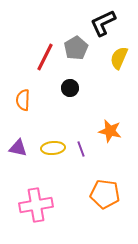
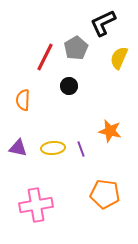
black circle: moved 1 px left, 2 px up
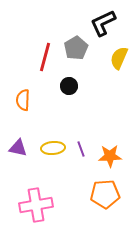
red line: rotated 12 degrees counterclockwise
orange star: moved 25 px down; rotated 15 degrees counterclockwise
orange pentagon: rotated 12 degrees counterclockwise
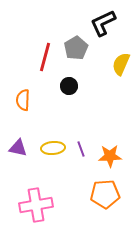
yellow semicircle: moved 2 px right, 6 px down
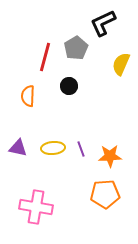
orange semicircle: moved 5 px right, 4 px up
pink cross: moved 2 px down; rotated 20 degrees clockwise
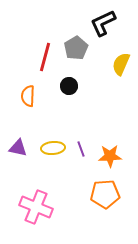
pink cross: rotated 12 degrees clockwise
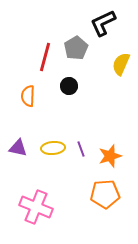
orange star: rotated 15 degrees counterclockwise
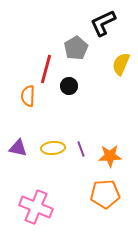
red line: moved 1 px right, 12 px down
orange star: rotated 15 degrees clockwise
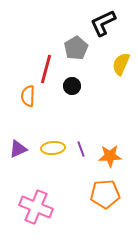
black circle: moved 3 px right
purple triangle: moved 1 px down; rotated 36 degrees counterclockwise
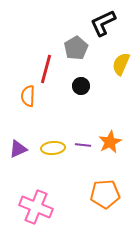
black circle: moved 9 px right
purple line: moved 2 px right, 4 px up; rotated 63 degrees counterclockwise
orange star: moved 14 px up; rotated 25 degrees counterclockwise
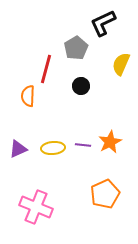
orange pentagon: rotated 20 degrees counterclockwise
